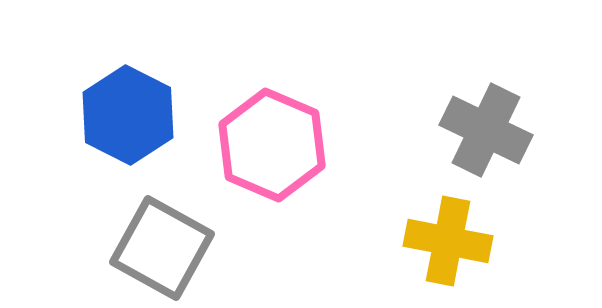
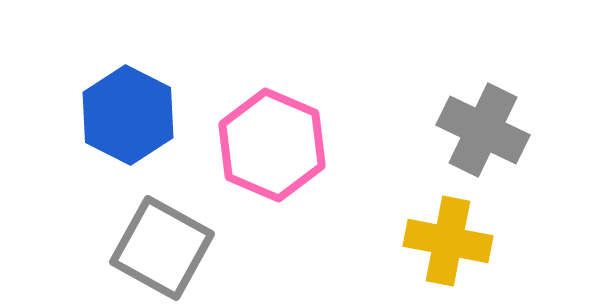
gray cross: moved 3 px left
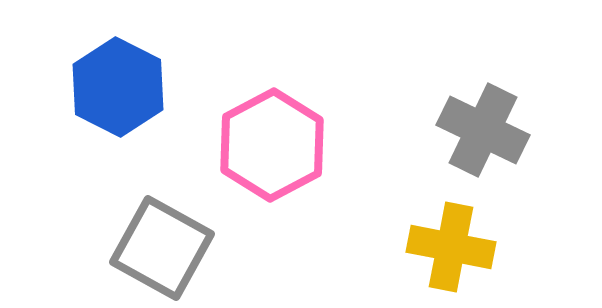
blue hexagon: moved 10 px left, 28 px up
pink hexagon: rotated 9 degrees clockwise
yellow cross: moved 3 px right, 6 px down
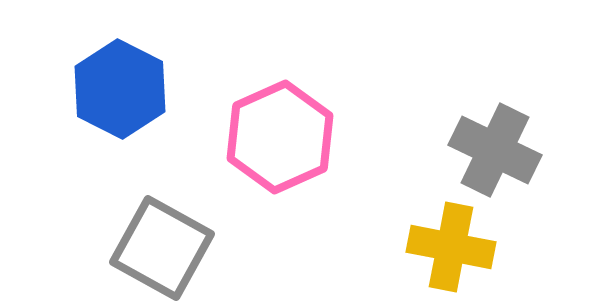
blue hexagon: moved 2 px right, 2 px down
gray cross: moved 12 px right, 20 px down
pink hexagon: moved 8 px right, 8 px up; rotated 4 degrees clockwise
